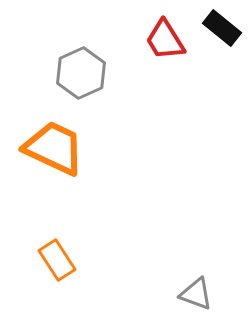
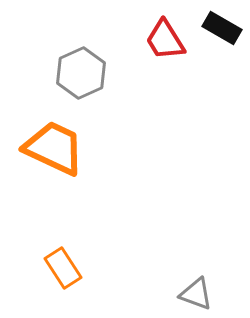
black rectangle: rotated 9 degrees counterclockwise
orange rectangle: moved 6 px right, 8 px down
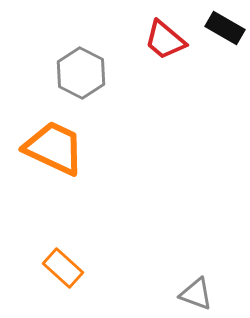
black rectangle: moved 3 px right
red trapezoid: rotated 18 degrees counterclockwise
gray hexagon: rotated 9 degrees counterclockwise
orange rectangle: rotated 15 degrees counterclockwise
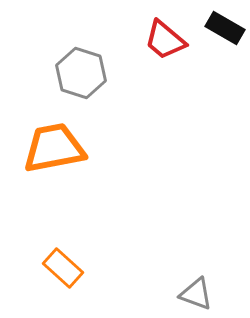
gray hexagon: rotated 9 degrees counterclockwise
orange trapezoid: rotated 36 degrees counterclockwise
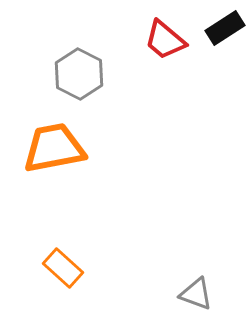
black rectangle: rotated 63 degrees counterclockwise
gray hexagon: moved 2 px left, 1 px down; rotated 9 degrees clockwise
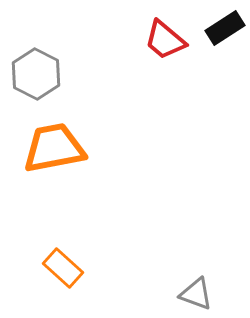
gray hexagon: moved 43 px left
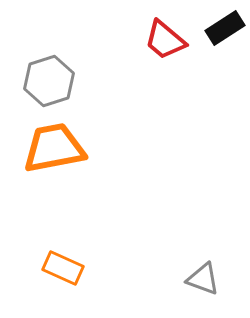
gray hexagon: moved 13 px right, 7 px down; rotated 15 degrees clockwise
orange rectangle: rotated 18 degrees counterclockwise
gray triangle: moved 7 px right, 15 px up
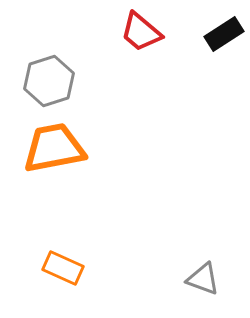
black rectangle: moved 1 px left, 6 px down
red trapezoid: moved 24 px left, 8 px up
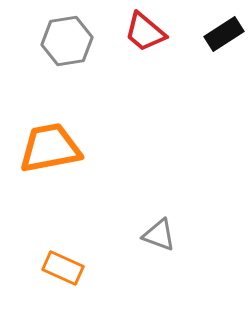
red trapezoid: moved 4 px right
gray hexagon: moved 18 px right, 40 px up; rotated 9 degrees clockwise
orange trapezoid: moved 4 px left
gray triangle: moved 44 px left, 44 px up
